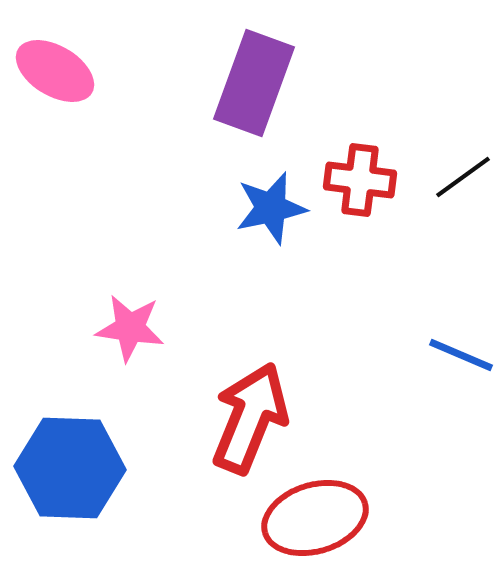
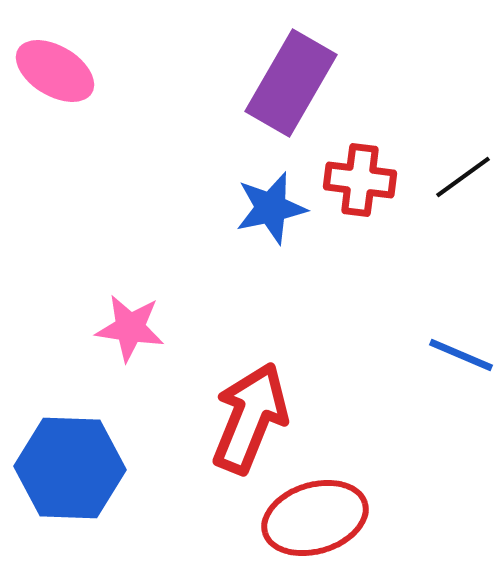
purple rectangle: moved 37 px right; rotated 10 degrees clockwise
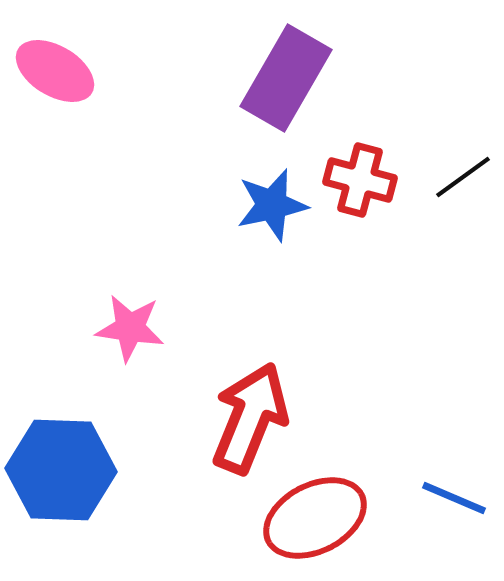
purple rectangle: moved 5 px left, 5 px up
red cross: rotated 8 degrees clockwise
blue star: moved 1 px right, 3 px up
blue line: moved 7 px left, 143 px down
blue hexagon: moved 9 px left, 2 px down
red ellipse: rotated 10 degrees counterclockwise
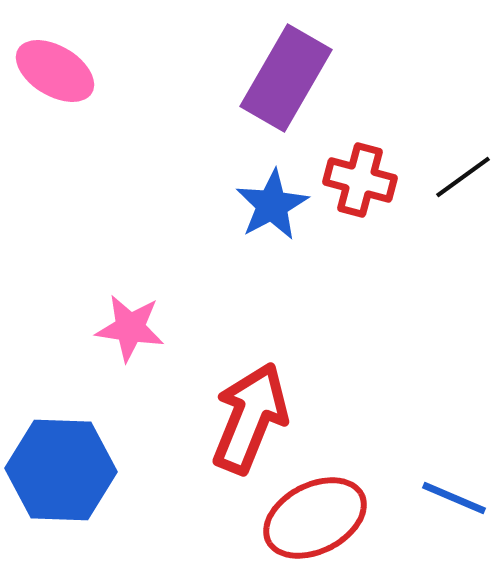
blue star: rotated 16 degrees counterclockwise
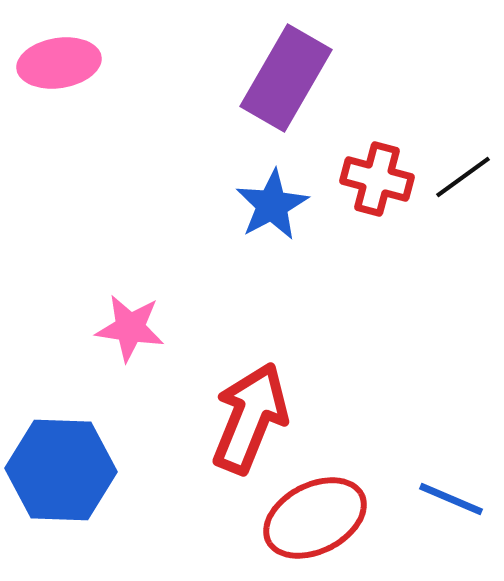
pink ellipse: moved 4 px right, 8 px up; rotated 40 degrees counterclockwise
red cross: moved 17 px right, 1 px up
blue line: moved 3 px left, 1 px down
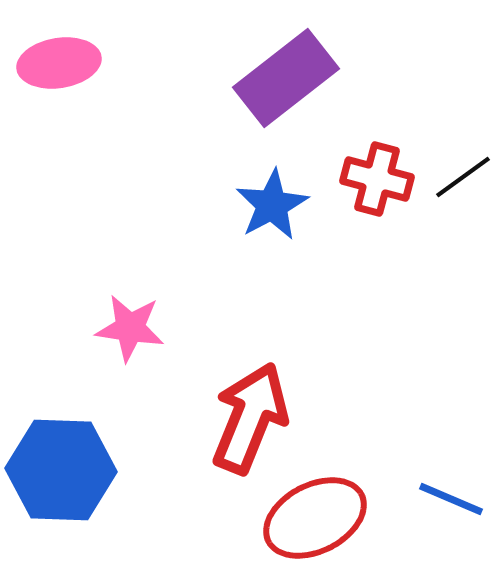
purple rectangle: rotated 22 degrees clockwise
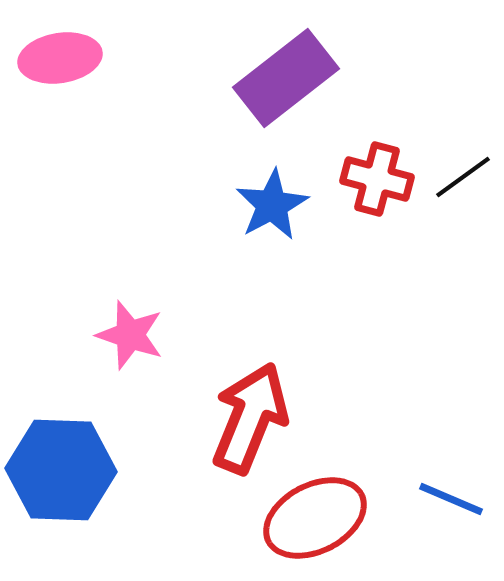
pink ellipse: moved 1 px right, 5 px up
pink star: moved 7 px down; rotated 10 degrees clockwise
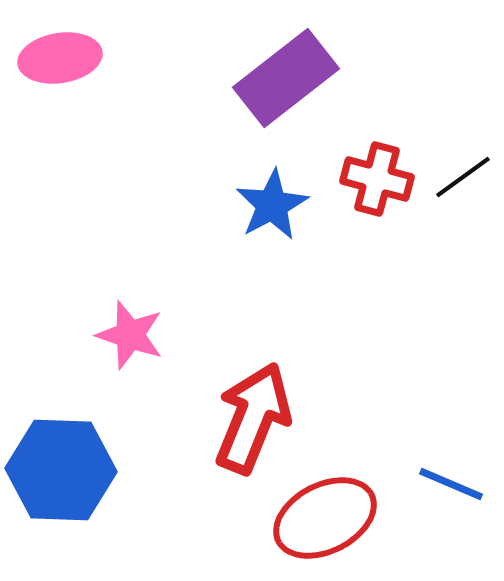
red arrow: moved 3 px right
blue line: moved 15 px up
red ellipse: moved 10 px right
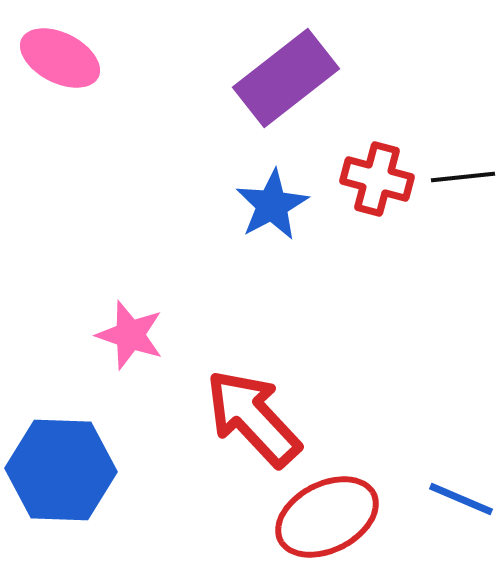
pink ellipse: rotated 36 degrees clockwise
black line: rotated 30 degrees clockwise
red arrow: rotated 65 degrees counterclockwise
blue line: moved 10 px right, 15 px down
red ellipse: moved 2 px right, 1 px up
